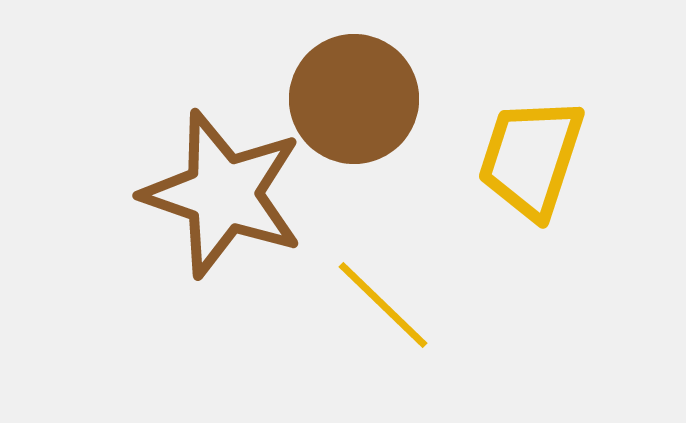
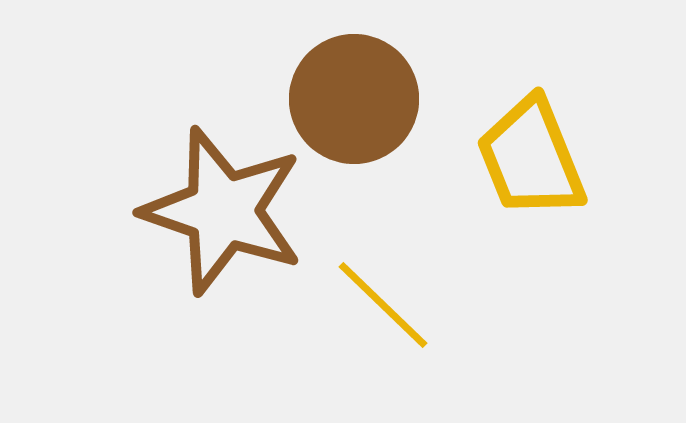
yellow trapezoid: rotated 40 degrees counterclockwise
brown star: moved 17 px down
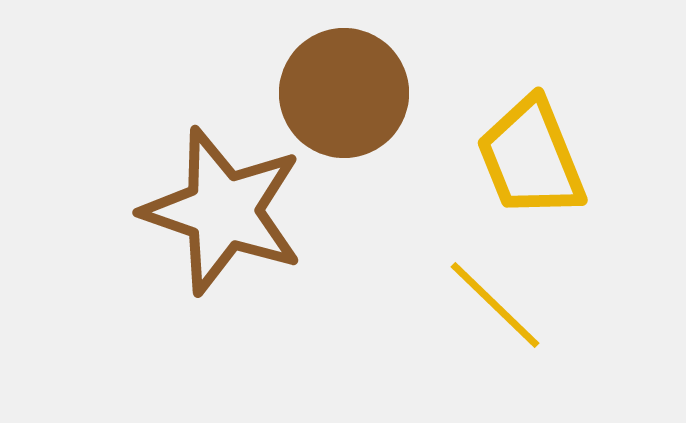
brown circle: moved 10 px left, 6 px up
yellow line: moved 112 px right
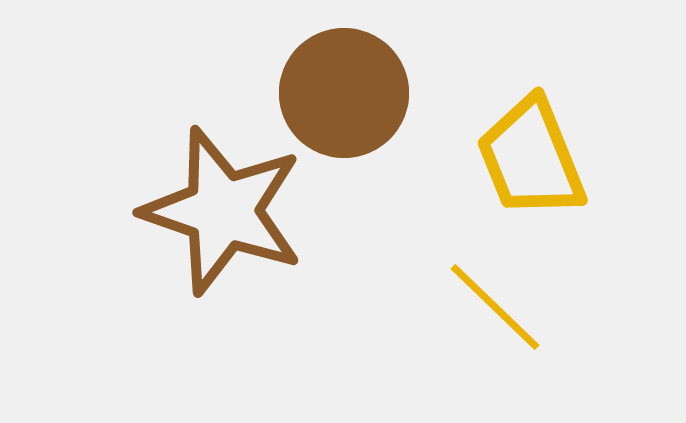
yellow line: moved 2 px down
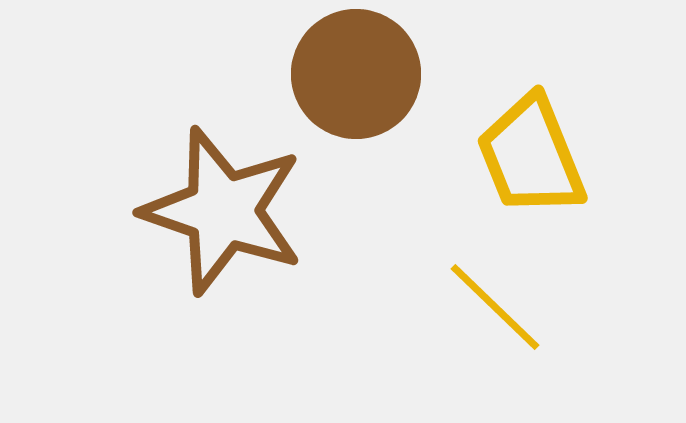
brown circle: moved 12 px right, 19 px up
yellow trapezoid: moved 2 px up
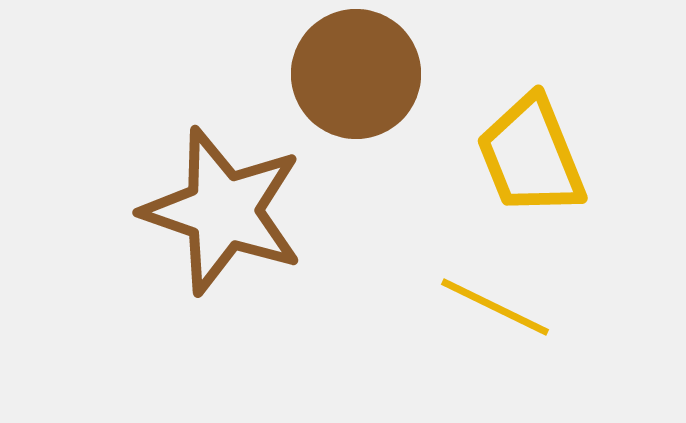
yellow line: rotated 18 degrees counterclockwise
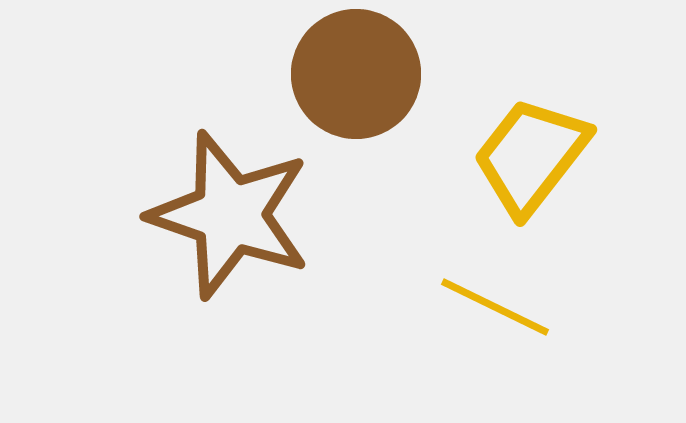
yellow trapezoid: rotated 60 degrees clockwise
brown star: moved 7 px right, 4 px down
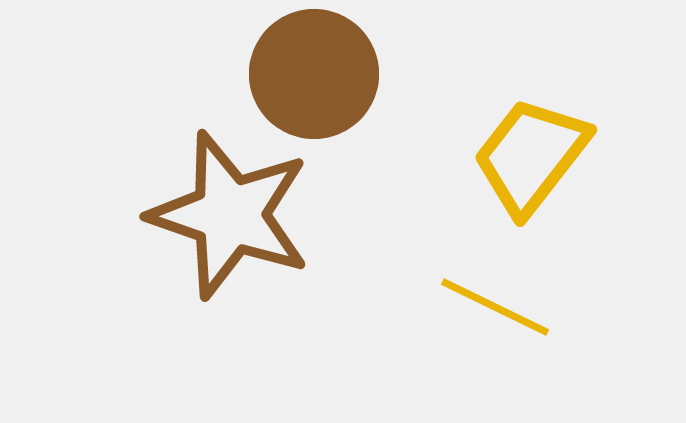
brown circle: moved 42 px left
